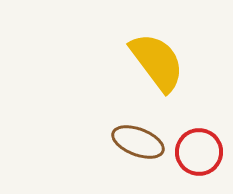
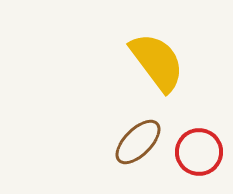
brown ellipse: rotated 66 degrees counterclockwise
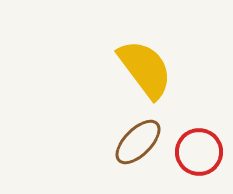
yellow semicircle: moved 12 px left, 7 px down
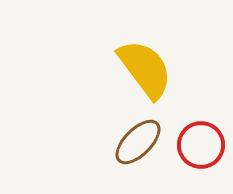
red circle: moved 2 px right, 7 px up
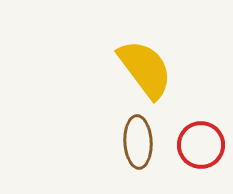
brown ellipse: rotated 48 degrees counterclockwise
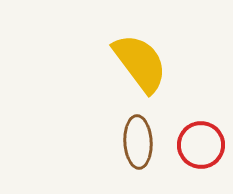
yellow semicircle: moved 5 px left, 6 px up
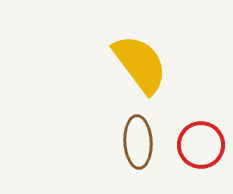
yellow semicircle: moved 1 px down
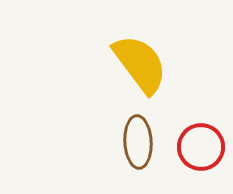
red circle: moved 2 px down
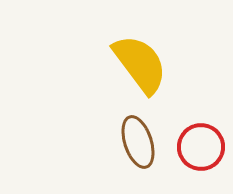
brown ellipse: rotated 15 degrees counterclockwise
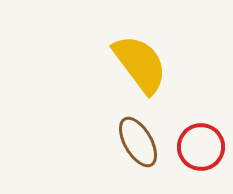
brown ellipse: rotated 12 degrees counterclockwise
